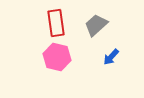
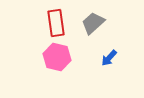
gray trapezoid: moved 3 px left, 2 px up
blue arrow: moved 2 px left, 1 px down
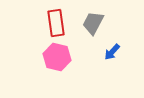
gray trapezoid: rotated 20 degrees counterclockwise
blue arrow: moved 3 px right, 6 px up
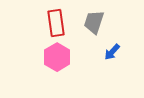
gray trapezoid: moved 1 px right, 1 px up; rotated 10 degrees counterclockwise
pink hexagon: rotated 16 degrees clockwise
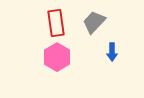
gray trapezoid: rotated 25 degrees clockwise
blue arrow: rotated 42 degrees counterclockwise
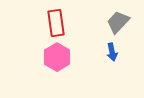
gray trapezoid: moved 24 px right
blue arrow: rotated 12 degrees counterclockwise
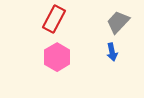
red rectangle: moved 2 px left, 4 px up; rotated 36 degrees clockwise
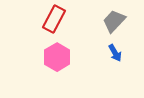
gray trapezoid: moved 4 px left, 1 px up
blue arrow: moved 3 px right, 1 px down; rotated 18 degrees counterclockwise
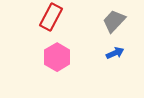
red rectangle: moved 3 px left, 2 px up
blue arrow: rotated 84 degrees counterclockwise
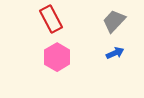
red rectangle: moved 2 px down; rotated 56 degrees counterclockwise
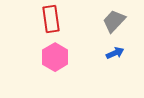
red rectangle: rotated 20 degrees clockwise
pink hexagon: moved 2 px left
